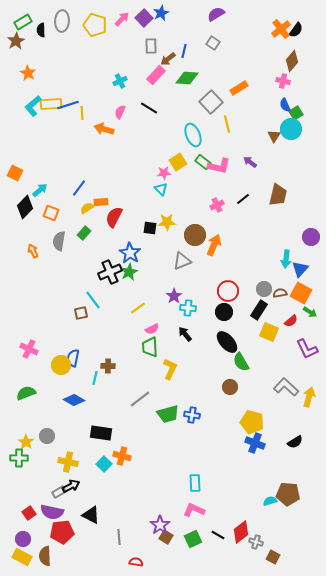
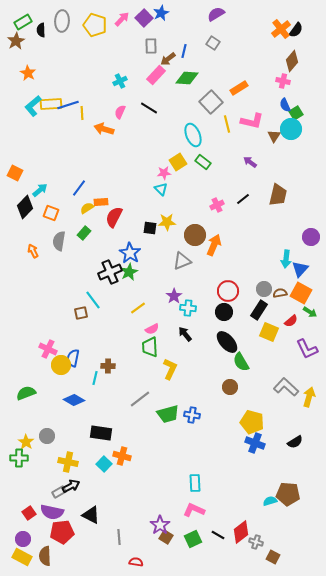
pink L-shape at (219, 166): moved 33 px right, 45 px up
pink cross at (29, 349): moved 19 px right
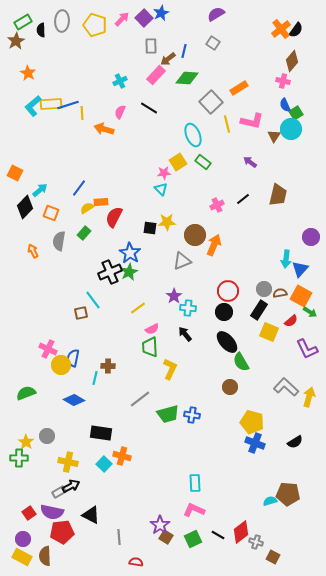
orange square at (301, 293): moved 3 px down
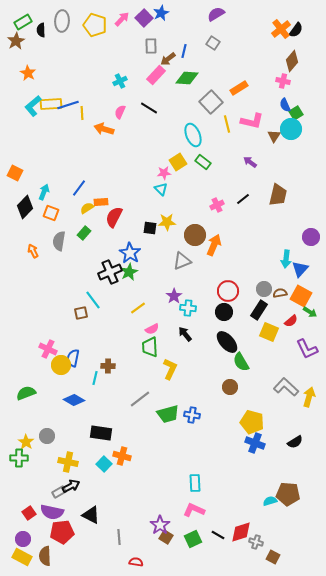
cyan arrow at (40, 190): moved 4 px right, 2 px down; rotated 28 degrees counterclockwise
red diamond at (241, 532): rotated 20 degrees clockwise
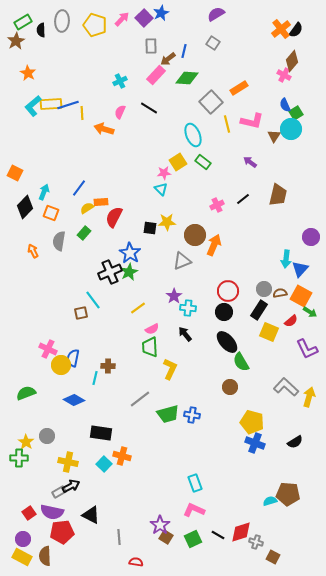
pink cross at (283, 81): moved 1 px right, 6 px up; rotated 16 degrees clockwise
cyan rectangle at (195, 483): rotated 18 degrees counterclockwise
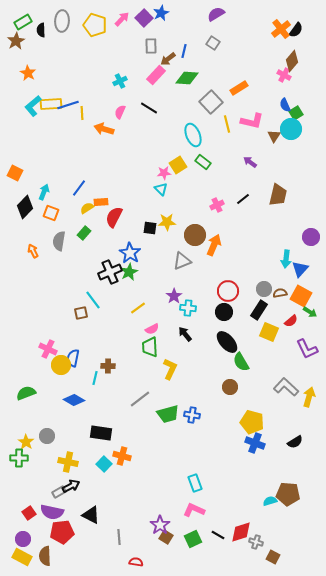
yellow square at (178, 162): moved 3 px down
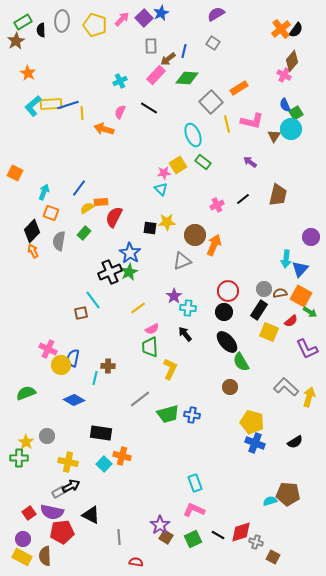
black diamond at (25, 207): moved 7 px right, 24 px down
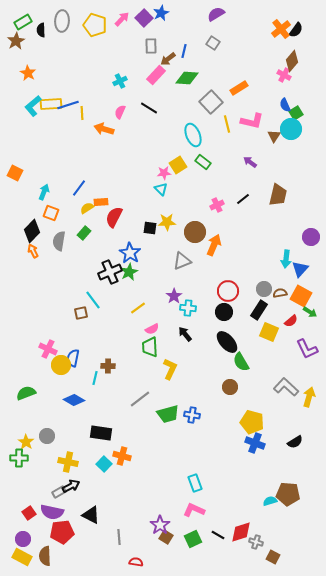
brown circle at (195, 235): moved 3 px up
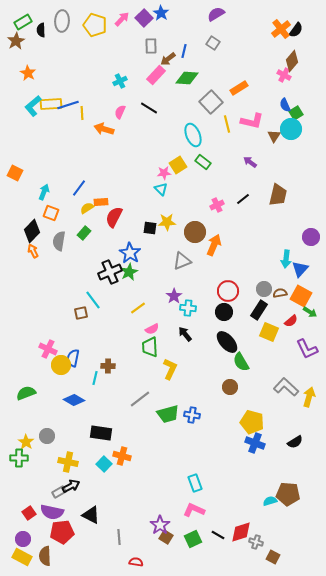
blue star at (161, 13): rotated 14 degrees counterclockwise
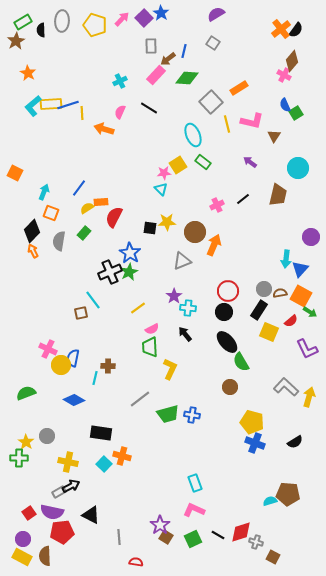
cyan circle at (291, 129): moved 7 px right, 39 px down
